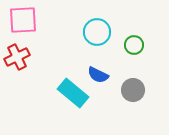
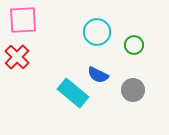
red cross: rotated 20 degrees counterclockwise
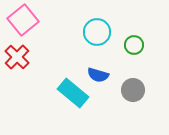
pink square: rotated 36 degrees counterclockwise
blue semicircle: rotated 10 degrees counterclockwise
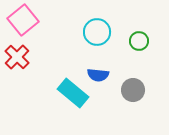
green circle: moved 5 px right, 4 px up
blue semicircle: rotated 10 degrees counterclockwise
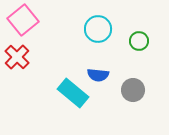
cyan circle: moved 1 px right, 3 px up
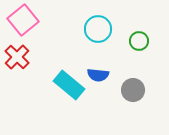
cyan rectangle: moved 4 px left, 8 px up
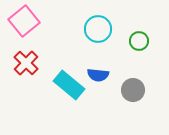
pink square: moved 1 px right, 1 px down
red cross: moved 9 px right, 6 px down
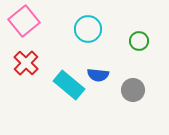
cyan circle: moved 10 px left
